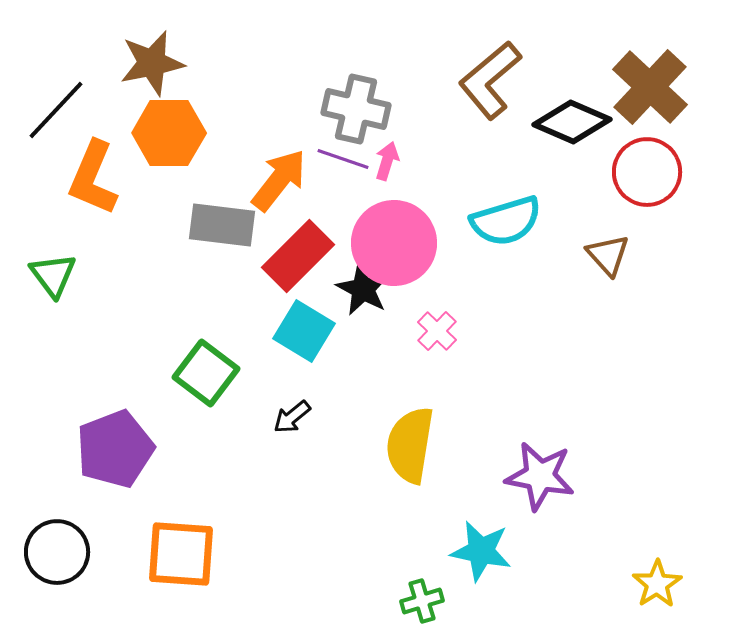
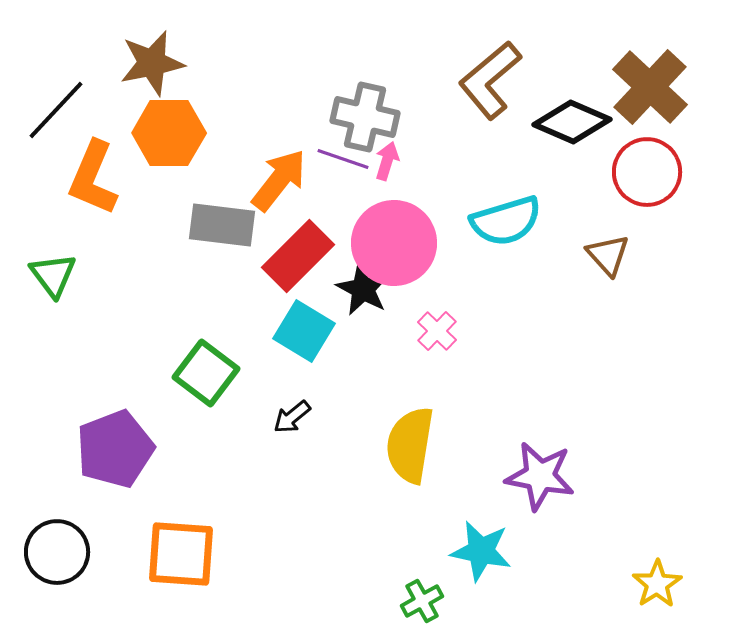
gray cross: moved 9 px right, 8 px down
green cross: rotated 12 degrees counterclockwise
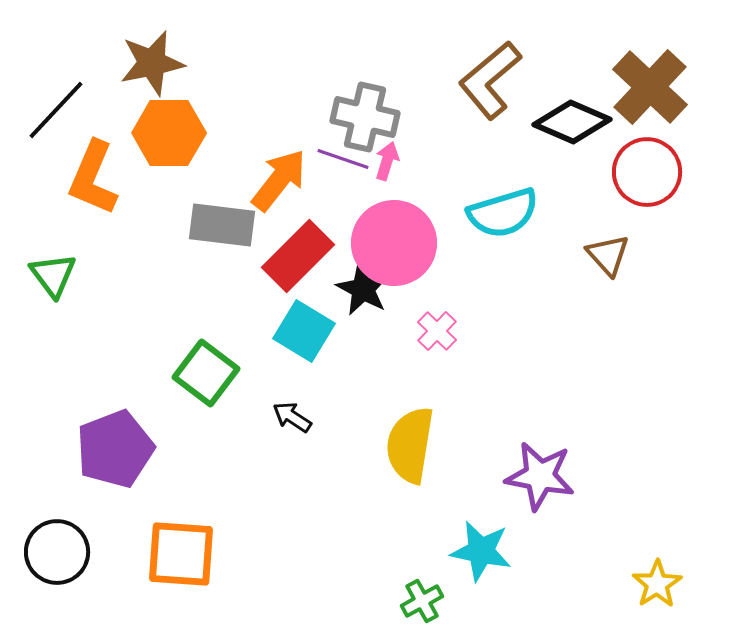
cyan semicircle: moved 3 px left, 8 px up
black arrow: rotated 72 degrees clockwise
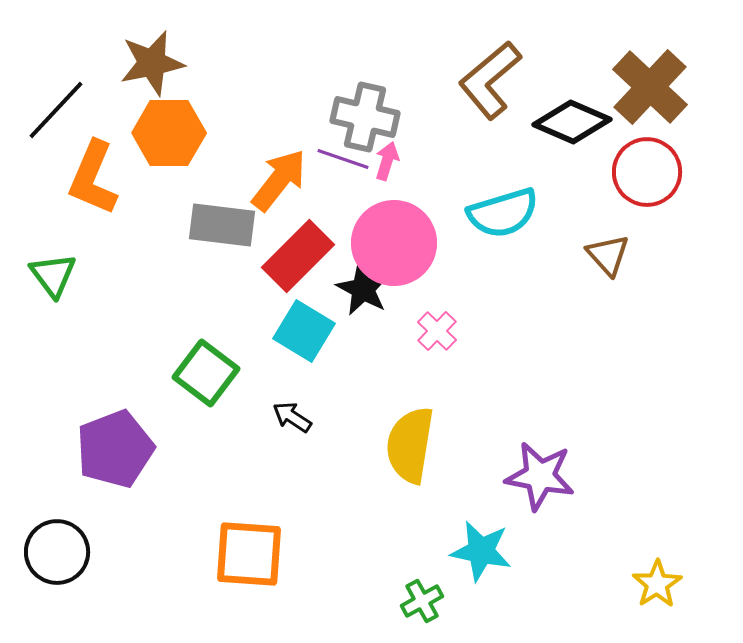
orange square: moved 68 px right
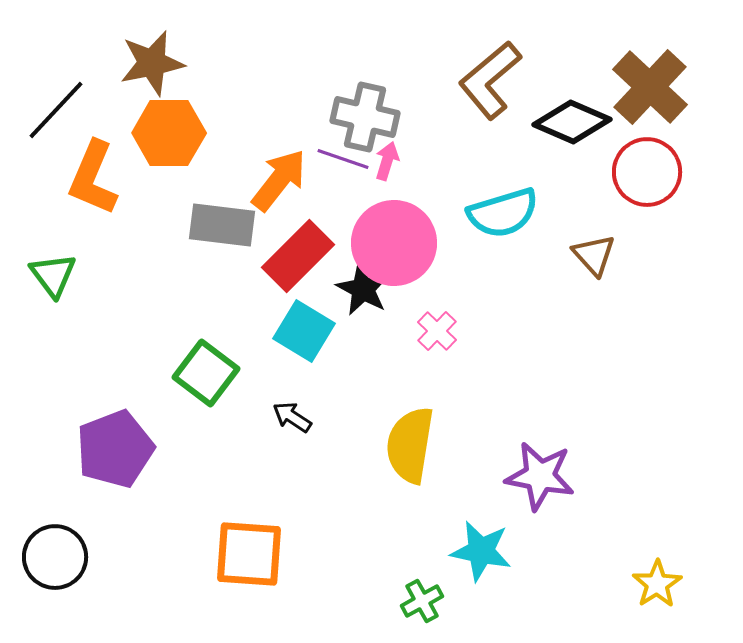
brown triangle: moved 14 px left
black circle: moved 2 px left, 5 px down
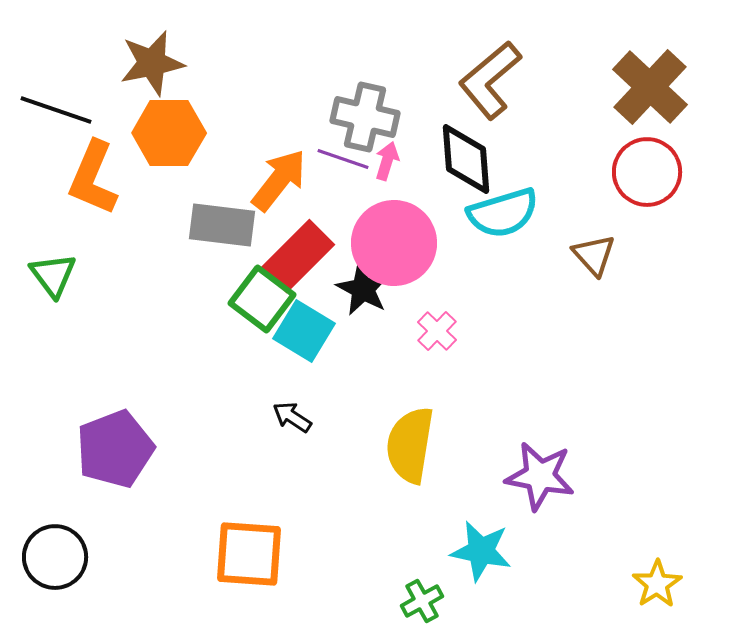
black line: rotated 66 degrees clockwise
black diamond: moved 106 px left, 37 px down; rotated 62 degrees clockwise
green square: moved 56 px right, 74 px up
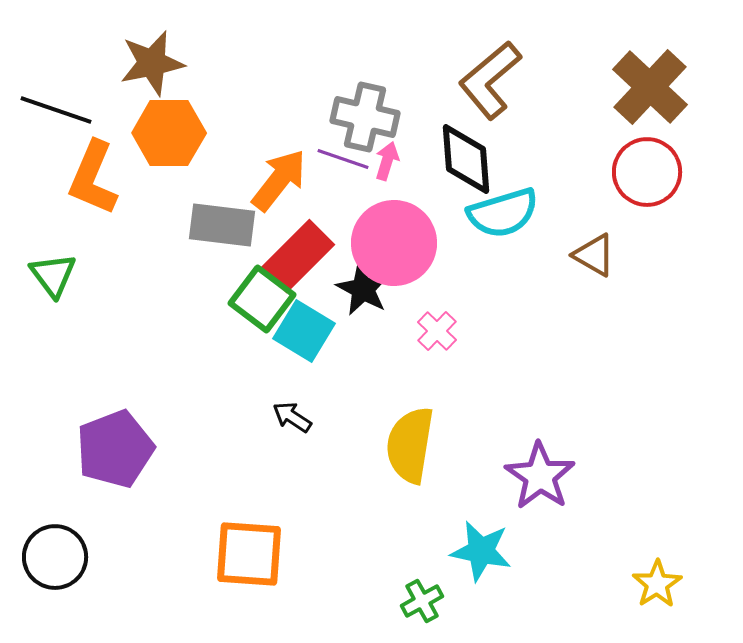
brown triangle: rotated 18 degrees counterclockwise
purple star: rotated 24 degrees clockwise
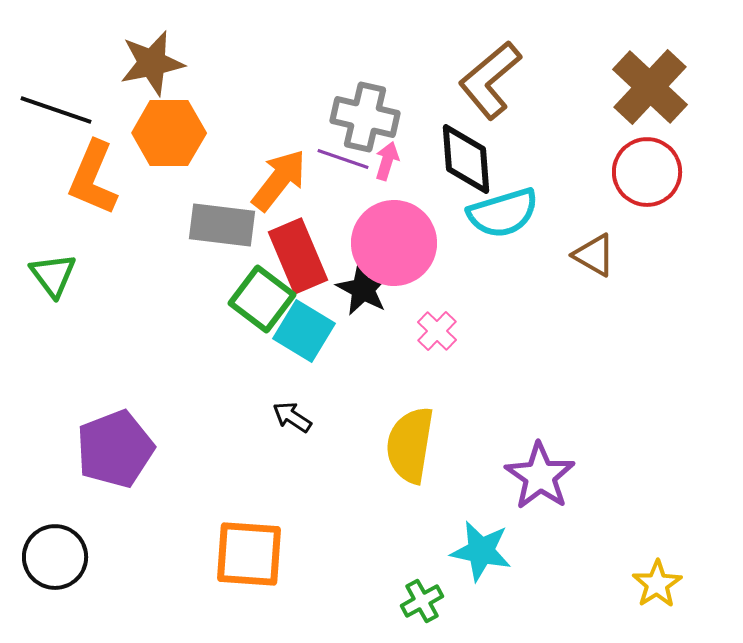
red rectangle: rotated 68 degrees counterclockwise
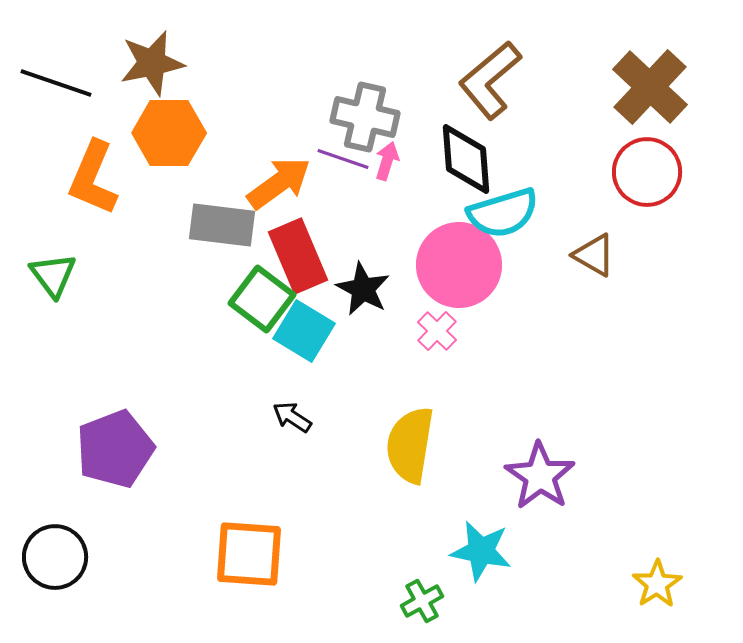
black line: moved 27 px up
orange arrow: moved 3 px down; rotated 16 degrees clockwise
pink circle: moved 65 px right, 22 px down
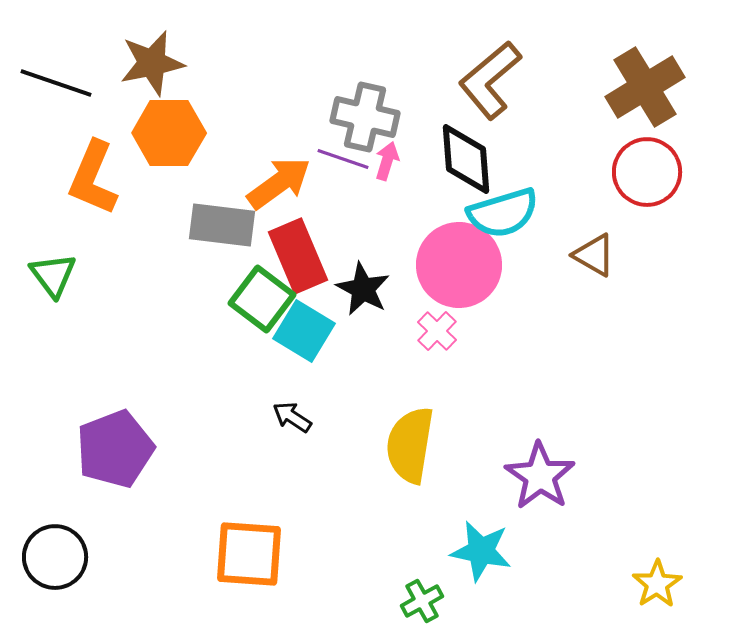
brown cross: moved 5 px left; rotated 16 degrees clockwise
